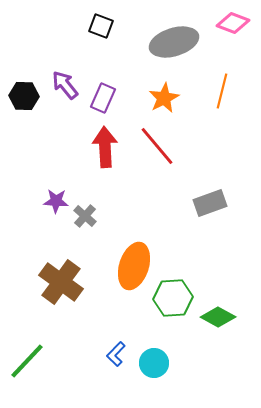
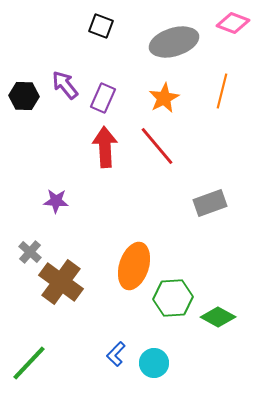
gray cross: moved 55 px left, 36 px down
green line: moved 2 px right, 2 px down
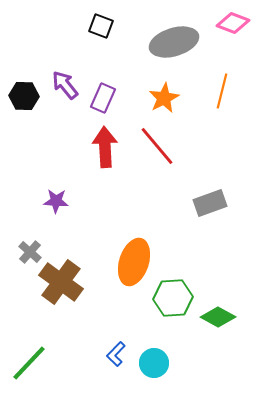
orange ellipse: moved 4 px up
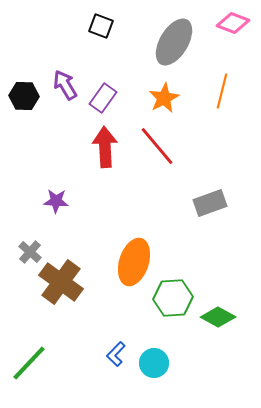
gray ellipse: rotated 42 degrees counterclockwise
purple arrow: rotated 8 degrees clockwise
purple rectangle: rotated 12 degrees clockwise
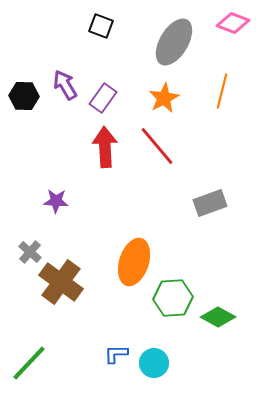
blue L-shape: rotated 45 degrees clockwise
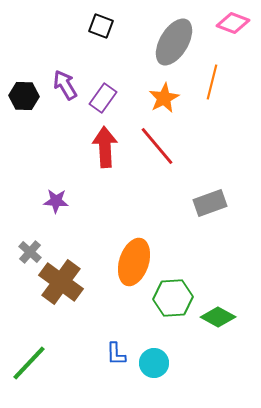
orange line: moved 10 px left, 9 px up
blue L-shape: rotated 90 degrees counterclockwise
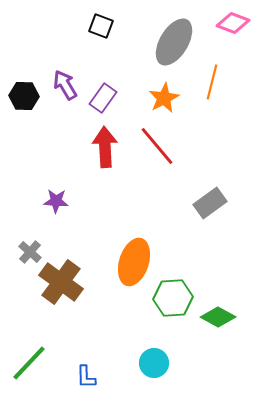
gray rectangle: rotated 16 degrees counterclockwise
blue L-shape: moved 30 px left, 23 px down
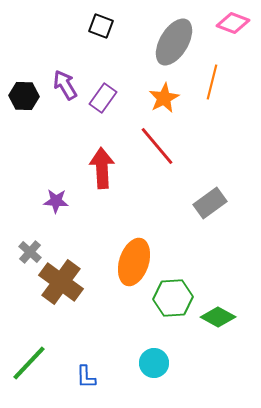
red arrow: moved 3 px left, 21 px down
